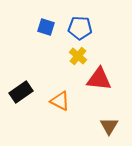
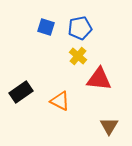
blue pentagon: rotated 15 degrees counterclockwise
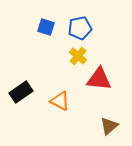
brown triangle: rotated 18 degrees clockwise
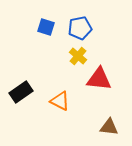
brown triangle: moved 1 px down; rotated 48 degrees clockwise
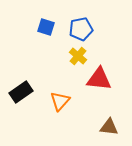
blue pentagon: moved 1 px right, 1 px down
orange triangle: rotated 45 degrees clockwise
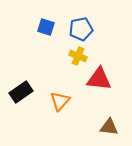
yellow cross: rotated 18 degrees counterclockwise
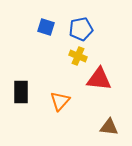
black rectangle: rotated 55 degrees counterclockwise
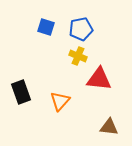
black rectangle: rotated 20 degrees counterclockwise
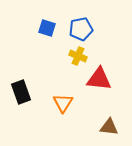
blue square: moved 1 px right, 1 px down
orange triangle: moved 3 px right, 2 px down; rotated 10 degrees counterclockwise
